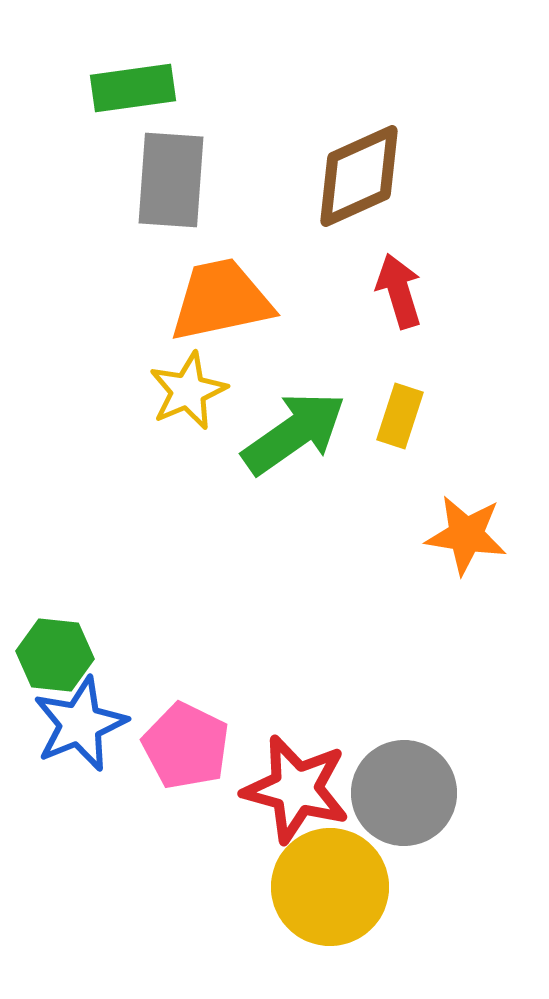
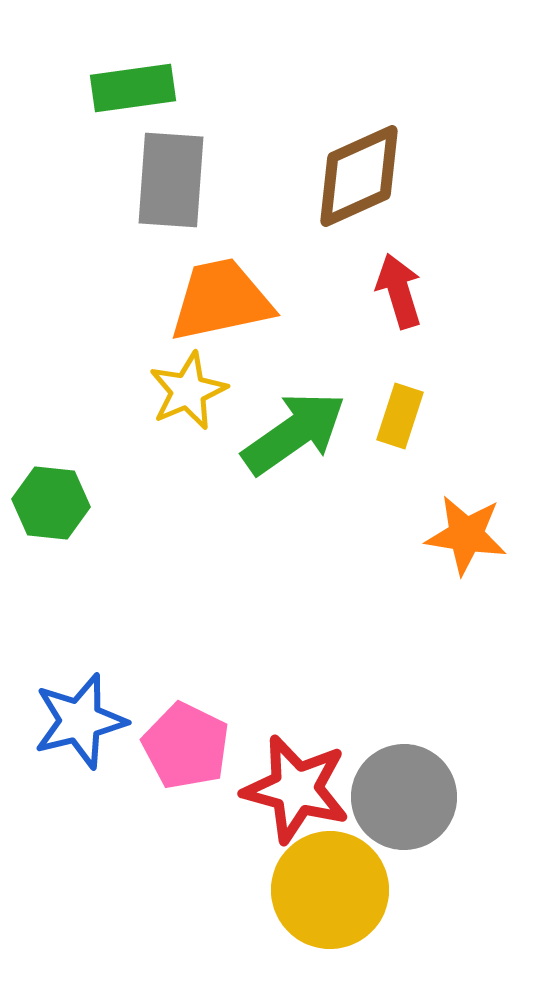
green hexagon: moved 4 px left, 152 px up
blue star: moved 3 px up; rotated 8 degrees clockwise
gray circle: moved 4 px down
yellow circle: moved 3 px down
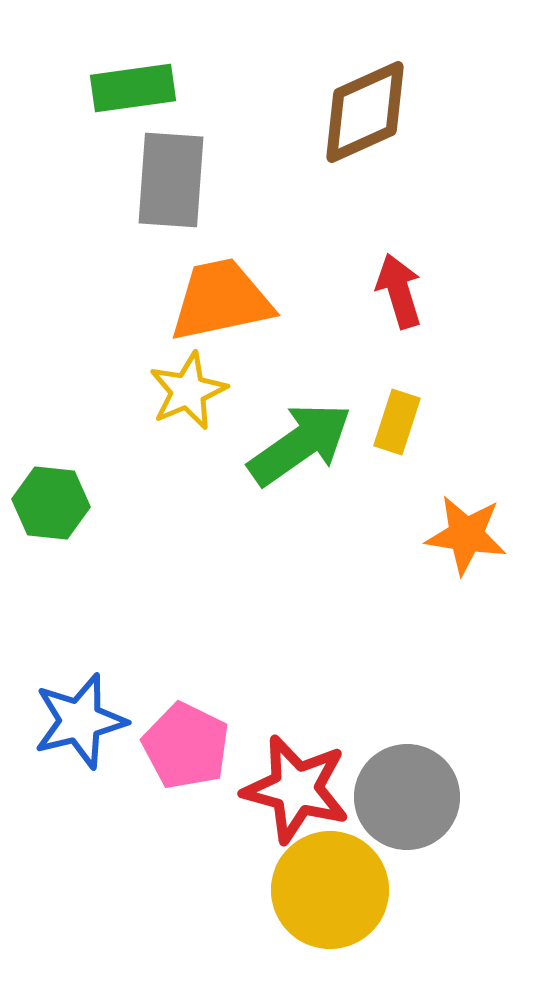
brown diamond: moved 6 px right, 64 px up
yellow rectangle: moved 3 px left, 6 px down
green arrow: moved 6 px right, 11 px down
gray circle: moved 3 px right
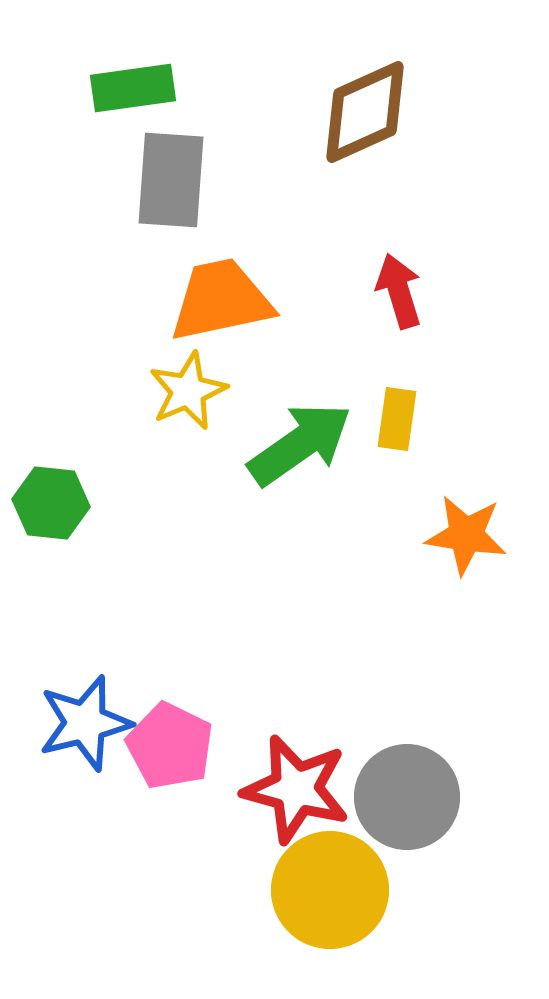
yellow rectangle: moved 3 px up; rotated 10 degrees counterclockwise
blue star: moved 5 px right, 2 px down
pink pentagon: moved 16 px left
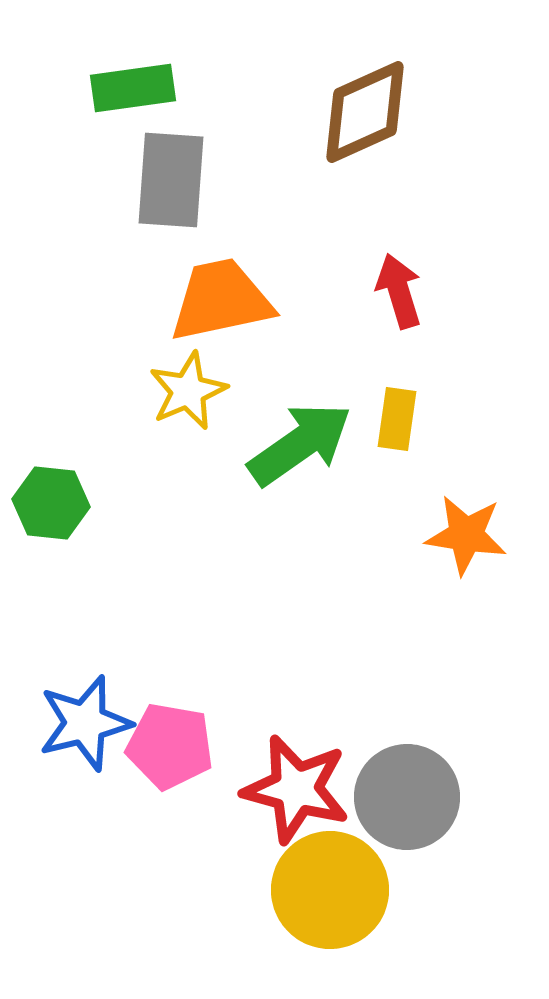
pink pentagon: rotated 16 degrees counterclockwise
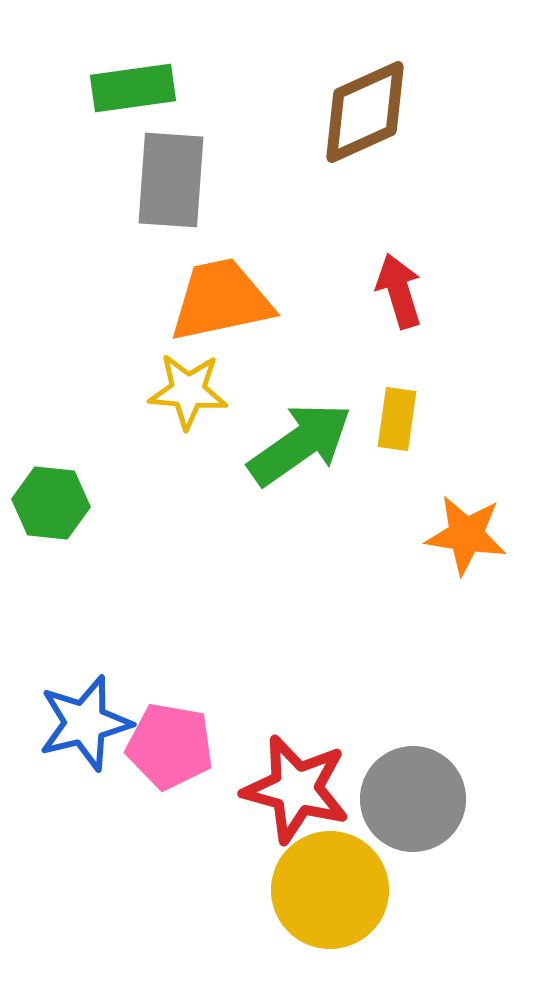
yellow star: rotated 28 degrees clockwise
gray circle: moved 6 px right, 2 px down
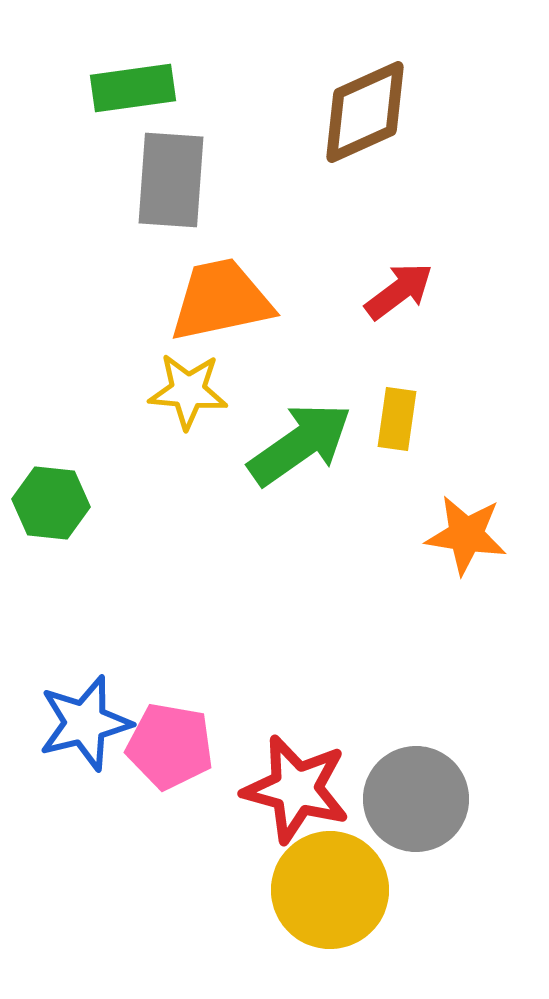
red arrow: rotated 70 degrees clockwise
gray circle: moved 3 px right
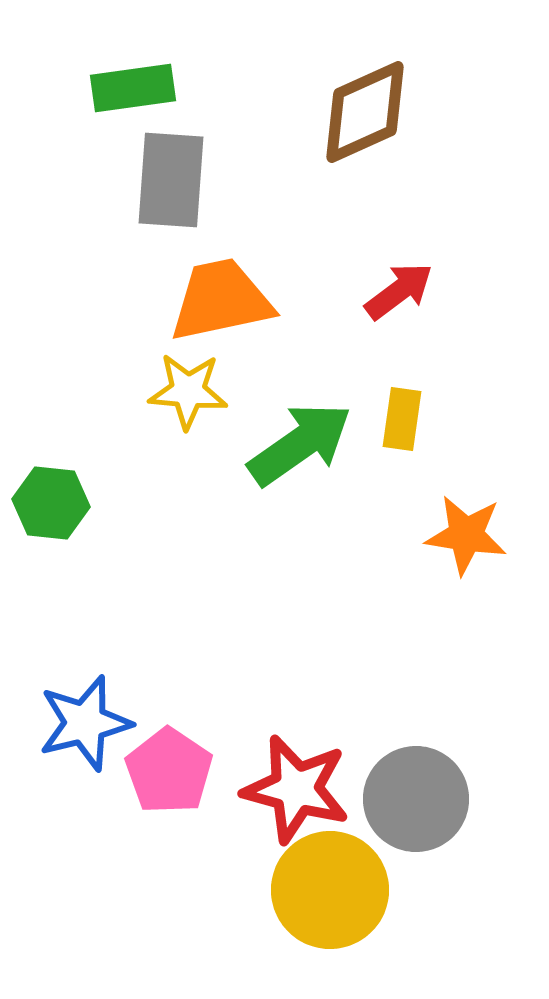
yellow rectangle: moved 5 px right
pink pentagon: moved 1 px left, 25 px down; rotated 24 degrees clockwise
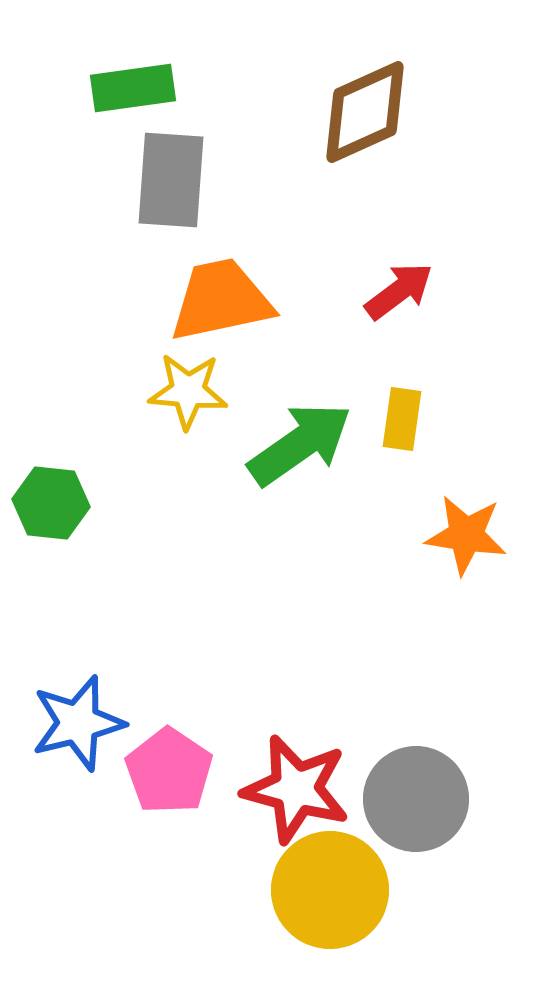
blue star: moved 7 px left
